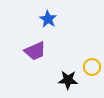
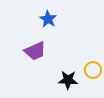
yellow circle: moved 1 px right, 3 px down
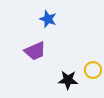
blue star: rotated 12 degrees counterclockwise
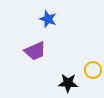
black star: moved 3 px down
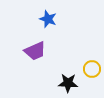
yellow circle: moved 1 px left, 1 px up
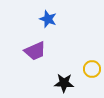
black star: moved 4 px left
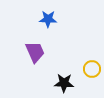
blue star: rotated 18 degrees counterclockwise
purple trapezoid: moved 1 px down; rotated 90 degrees counterclockwise
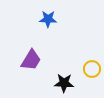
purple trapezoid: moved 4 px left, 8 px down; rotated 55 degrees clockwise
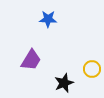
black star: rotated 24 degrees counterclockwise
